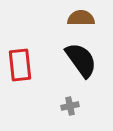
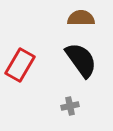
red rectangle: rotated 36 degrees clockwise
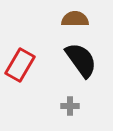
brown semicircle: moved 6 px left, 1 px down
gray cross: rotated 12 degrees clockwise
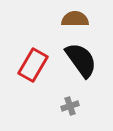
red rectangle: moved 13 px right
gray cross: rotated 18 degrees counterclockwise
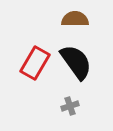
black semicircle: moved 5 px left, 2 px down
red rectangle: moved 2 px right, 2 px up
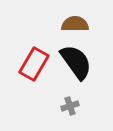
brown semicircle: moved 5 px down
red rectangle: moved 1 px left, 1 px down
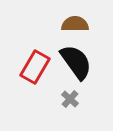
red rectangle: moved 1 px right, 3 px down
gray cross: moved 7 px up; rotated 30 degrees counterclockwise
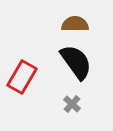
red rectangle: moved 13 px left, 10 px down
gray cross: moved 2 px right, 5 px down
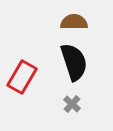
brown semicircle: moved 1 px left, 2 px up
black semicircle: moved 2 px left; rotated 18 degrees clockwise
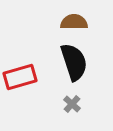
red rectangle: moved 2 px left; rotated 44 degrees clockwise
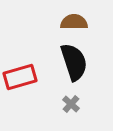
gray cross: moved 1 px left
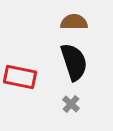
red rectangle: rotated 28 degrees clockwise
